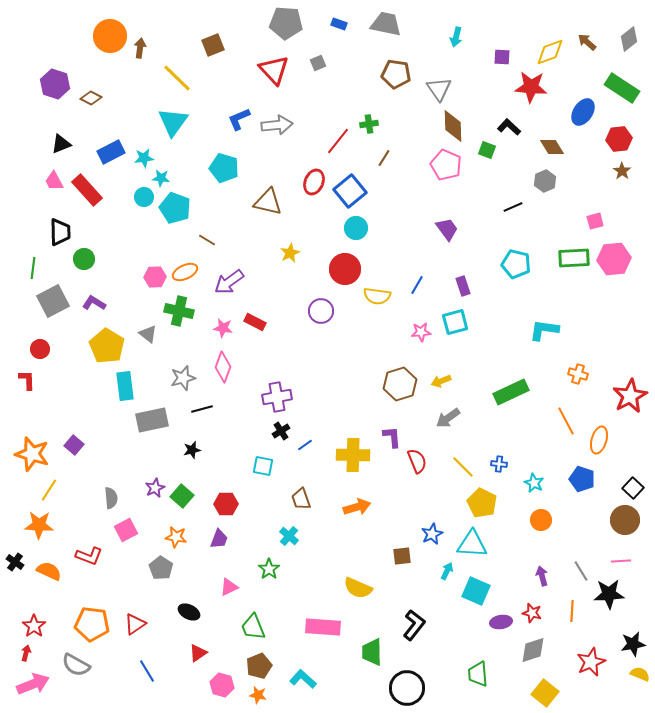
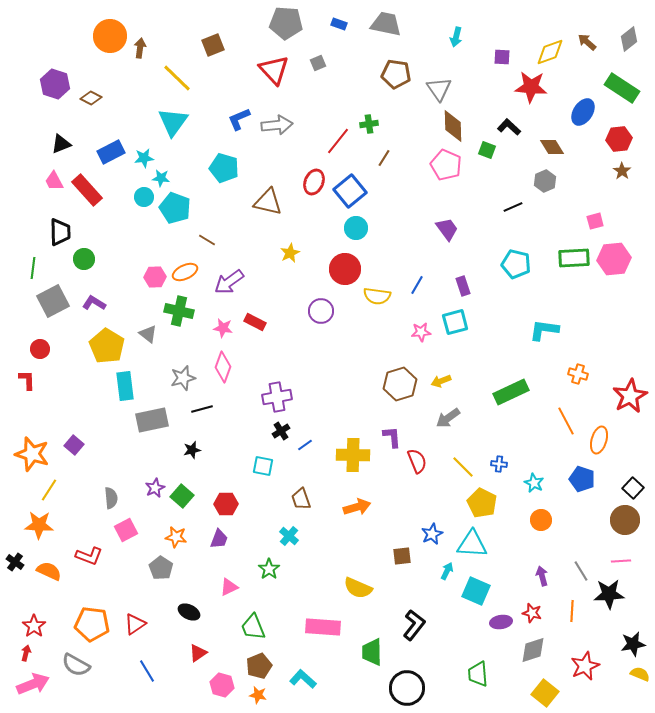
red star at (591, 662): moved 6 px left, 4 px down
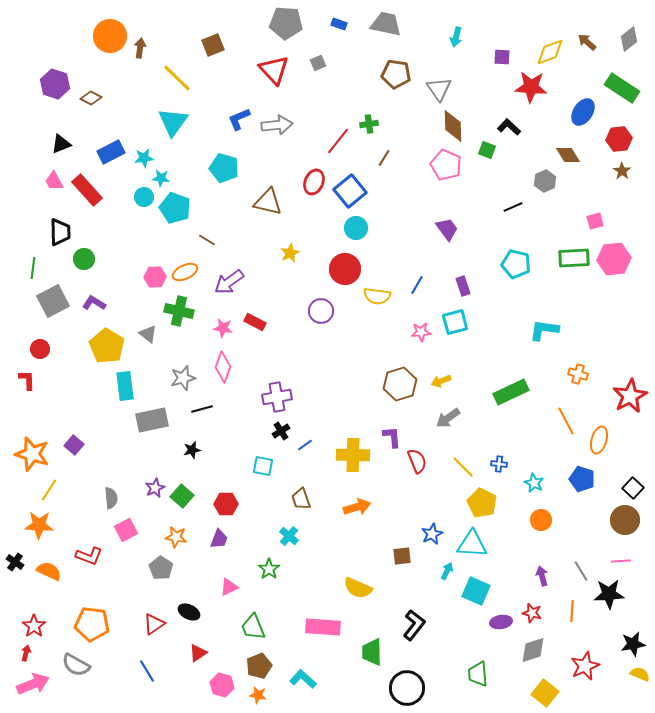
brown diamond at (552, 147): moved 16 px right, 8 px down
red triangle at (135, 624): moved 19 px right
